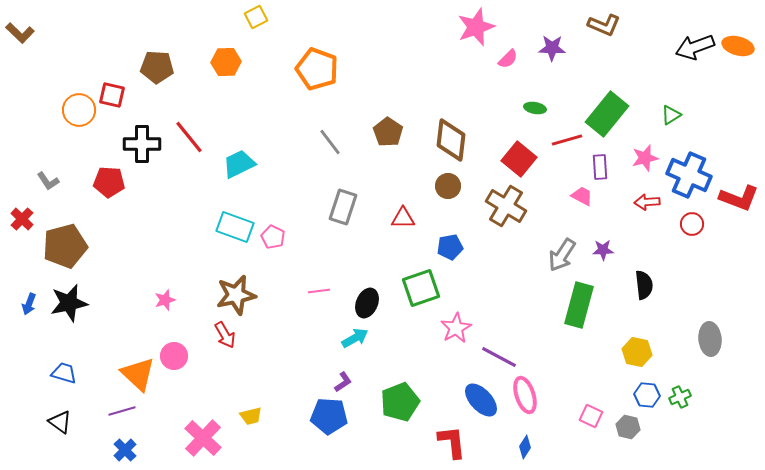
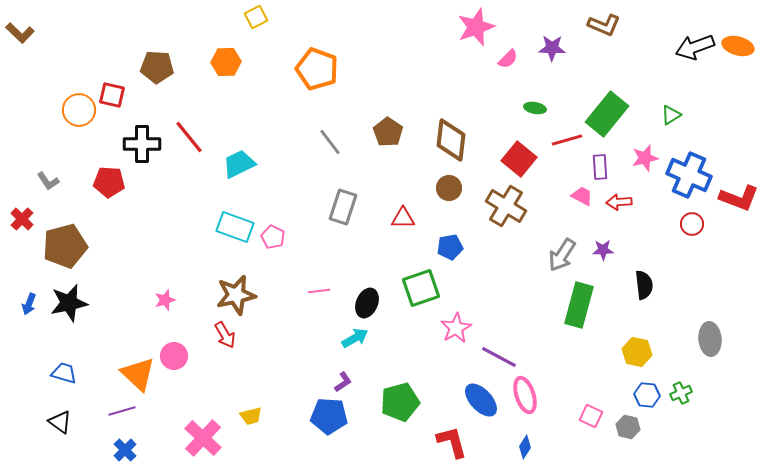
brown circle at (448, 186): moved 1 px right, 2 px down
red arrow at (647, 202): moved 28 px left
green cross at (680, 397): moved 1 px right, 4 px up
green pentagon at (400, 402): rotated 6 degrees clockwise
red L-shape at (452, 442): rotated 9 degrees counterclockwise
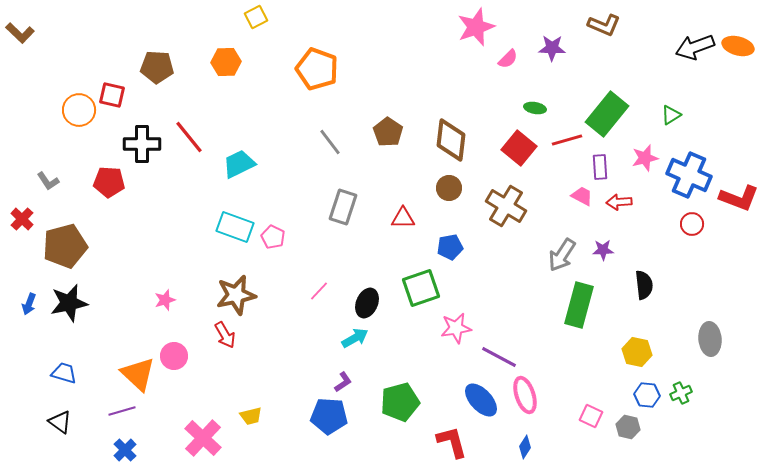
red square at (519, 159): moved 11 px up
pink line at (319, 291): rotated 40 degrees counterclockwise
pink star at (456, 328): rotated 20 degrees clockwise
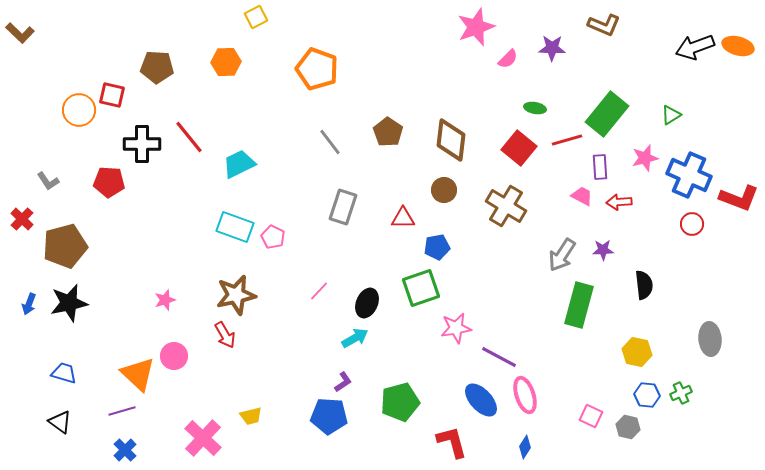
brown circle at (449, 188): moved 5 px left, 2 px down
blue pentagon at (450, 247): moved 13 px left
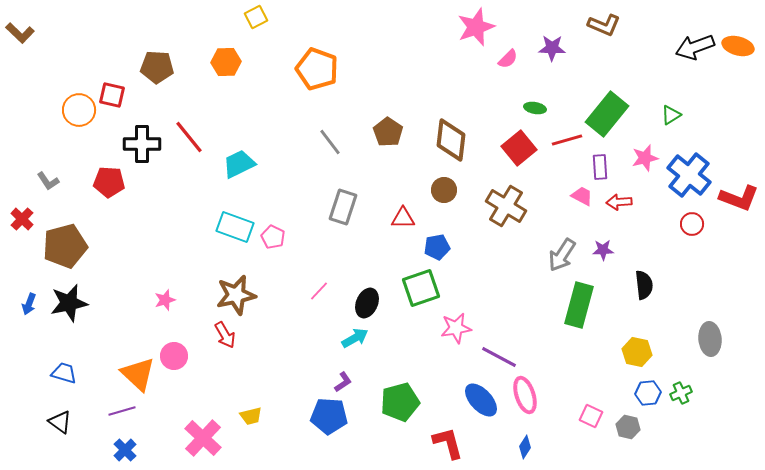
red square at (519, 148): rotated 12 degrees clockwise
blue cross at (689, 175): rotated 15 degrees clockwise
blue hexagon at (647, 395): moved 1 px right, 2 px up; rotated 10 degrees counterclockwise
red L-shape at (452, 442): moved 4 px left, 1 px down
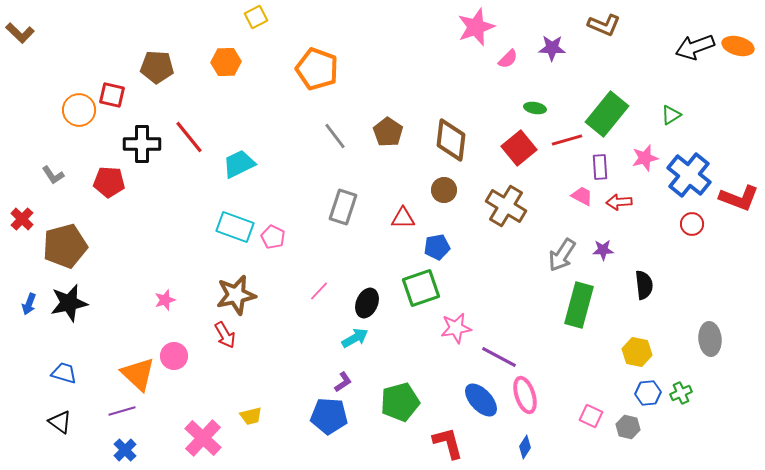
gray line at (330, 142): moved 5 px right, 6 px up
gray L-shape at (48, 181): moved 5 px right, 6 px up
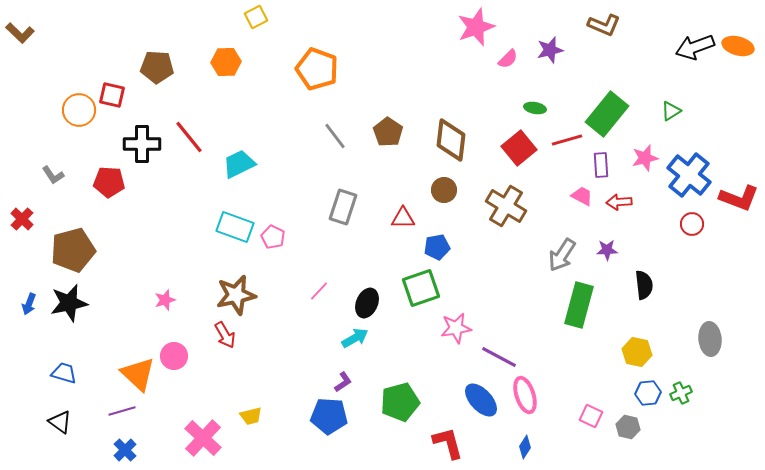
purple star at (552, 48): moved 2 px left, 2 px down; rotated 16 degrees counterclockwise
green triangle at (671, 115): moved 4 px up
purple rectangle at (600, 167): moved 1 px right, 2 px up
brown pentagon at (65, 246): moved 8 px right, 4 px down
purple star at (603, 250): moved 4 px right
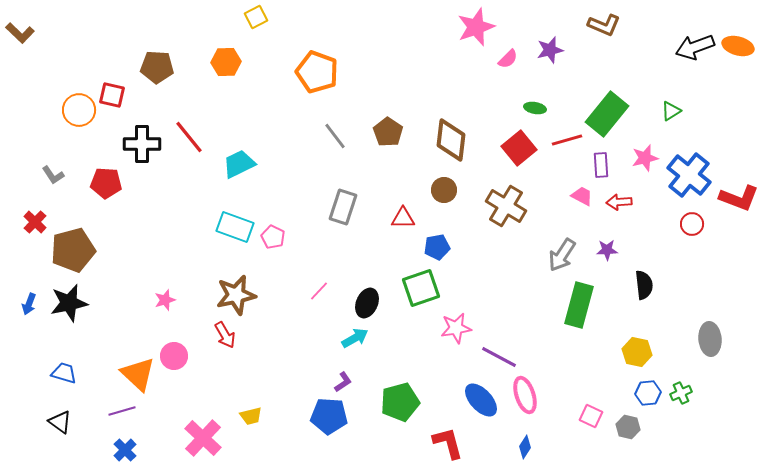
orange pentagon at (317, 69): moved 3 px down
red pentagon at (109, 182): moved 3 px left, 1 px down
red cross at (22, 219): moved 13 px right, 3 px down
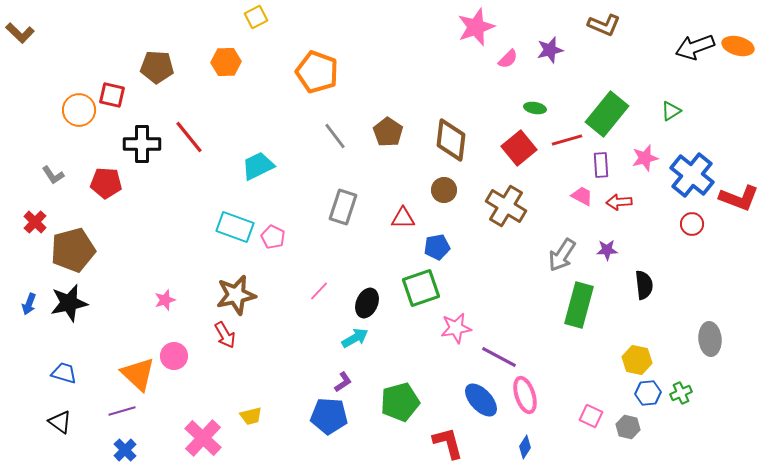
cyan trapezoid at (239, 164): moved 19 px right, 2 px down
blue cross at (689, 175): moved 3 px right
yellow hexagon at (637, 352): moved 8 px down
